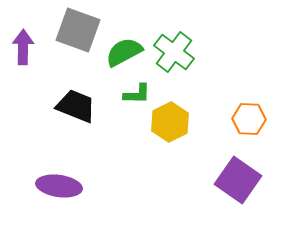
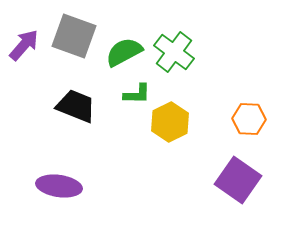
gray square: moved 4 px left, 6 px down
purple arrow: moved 1 px right, 2 px up; rotated 40 degrees clockwise
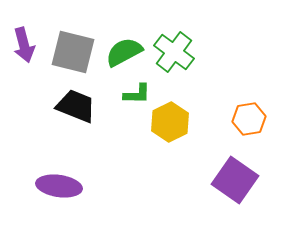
gray square: moved 1 px left, 16 px down; rotated 6 degrees counterclockwise
purple arrow: rotated 124 degrees clockwise
orange hexagon: rotated 12 degrees counterclockwise
purple square: moved 3 px left
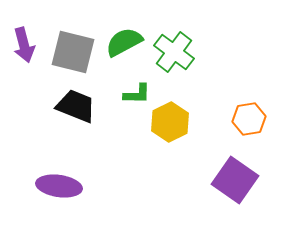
green semicircle: moved 10 px up
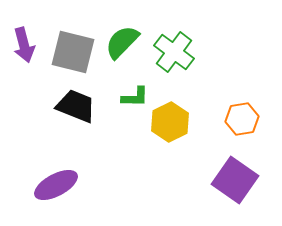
green semicircle: moved 2 px left; rotated 18 degrees counterclockwise
green L-shape: moved 2 px left, 3 px down
orange hexagon: moved 7 px left
purple ellipse: moved 3 px left, 1 px up; rotated 36 degrees counterclockwise
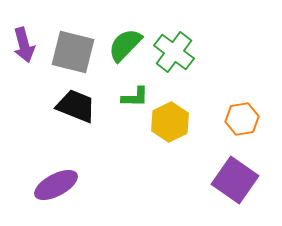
green semicircle: moved 3 px right, 3 px down
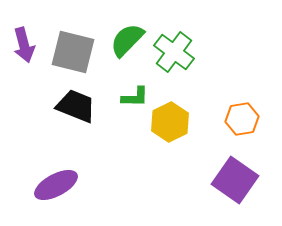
green semicircle: moved 2 px right, 5 px up
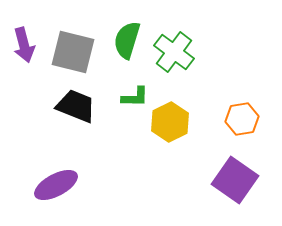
green semicircle: rotated 27 degrees counterclockwise
